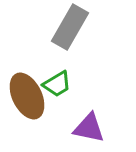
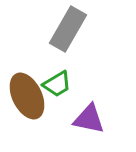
gray rectangle: moved 2 px left, 2 px down
purple triangle: moved 9 px up
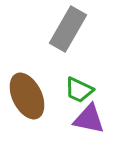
green trapezoid: moved 22 px right, 6 px down; rotated 56 degrees clockwise
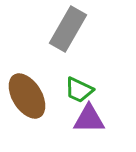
brown ellipse: rotated 6 degrees counterclockwise
purple triangle: rotated 12 degrees counterclockwise
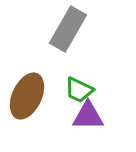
brown ellipse: rotated 57 degrees clockwise
purple triangle: moved 1 px left, 3 px up
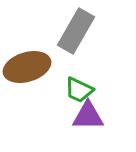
gray rectangle: moved 8 px right, 2 px down
brown ellipse: moved 29 px up; rotated 48 degrees clockwise
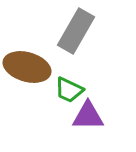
brown ellipse: rotated 33 degrees clockwise
green trapezoid: moved 10 px left
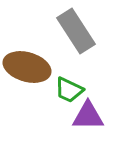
gray rectangle: rotated 63 degrees counterclockwise
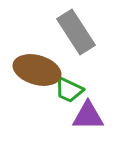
gray rectangle: moved 1 px down
brown ellipse: moved 10 px right, 3 px down
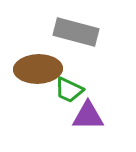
gray rectangle: rotated 42 degrees counterclockwise
brown ellipse: moved 1 px right, 1 px up; rotated 18 degrees counterclockwise
